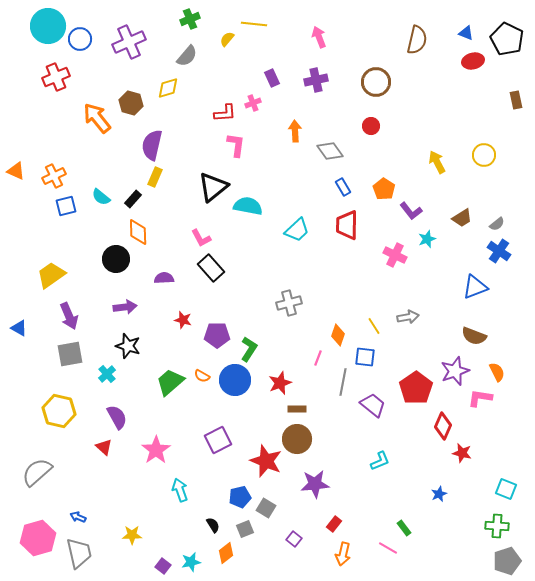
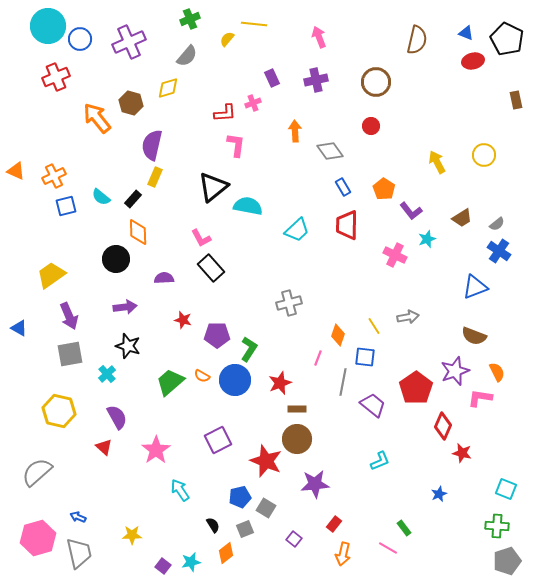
cyan arrow at (180, 490): rotated 15 degrees counterclockwise
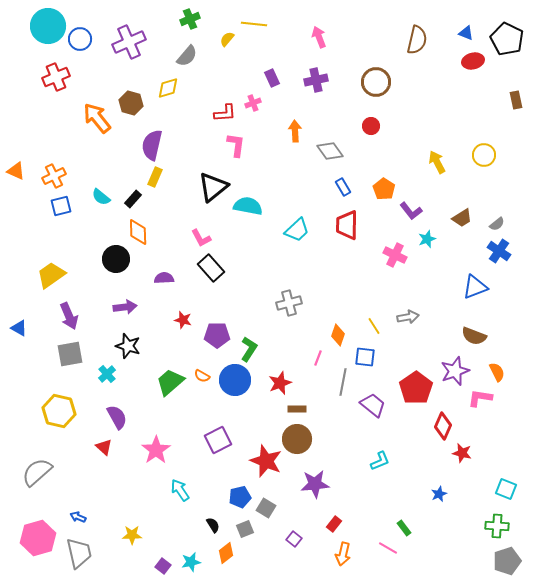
blue square at (66, 206): moved 5 px left
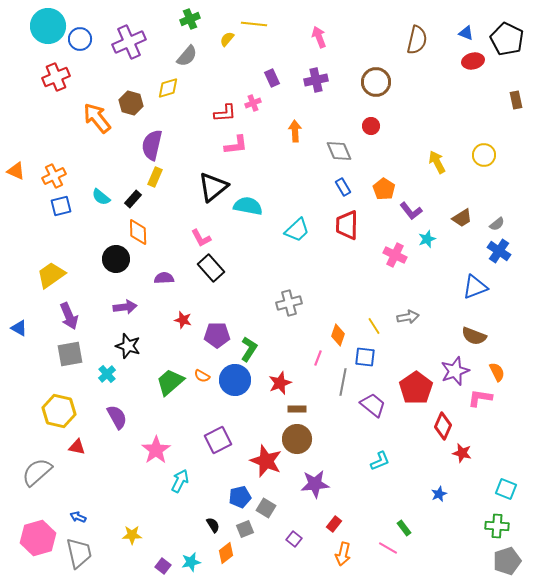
pink L-shape at (236, 145): rotated 75 degrees clockwise
gray diamond at (330, 151): moved 9 px right; rotated 12 degrees clockwise
red triangle at (104, 447): moved 27 px left; rotated 30 degrees counterclockwise
cyan arrow at (180, 490): moved 9 px up; rotated 60 degrees clockwise
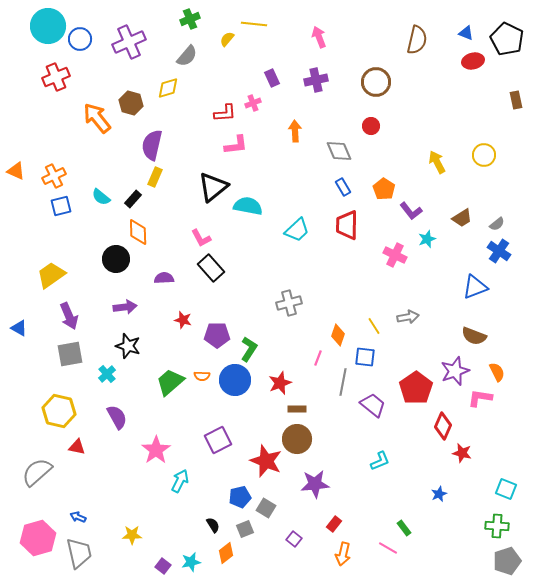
orange semicircle at (202, 376): rotated 28 degrees counterclockwise
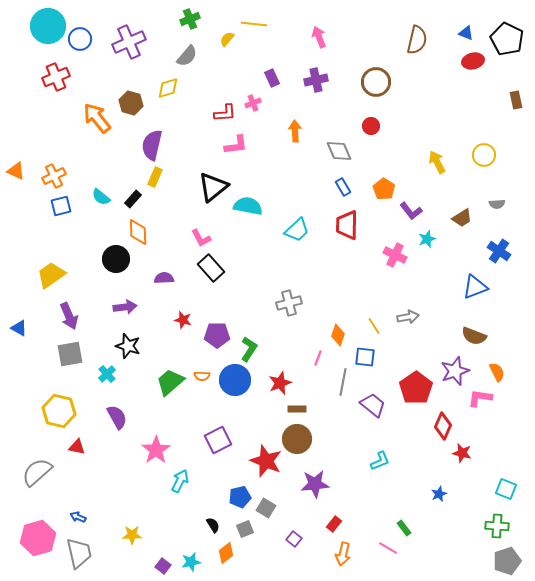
gray semicircle at (497, 224): moved 20 px up; rotated 35 degrees clockwise
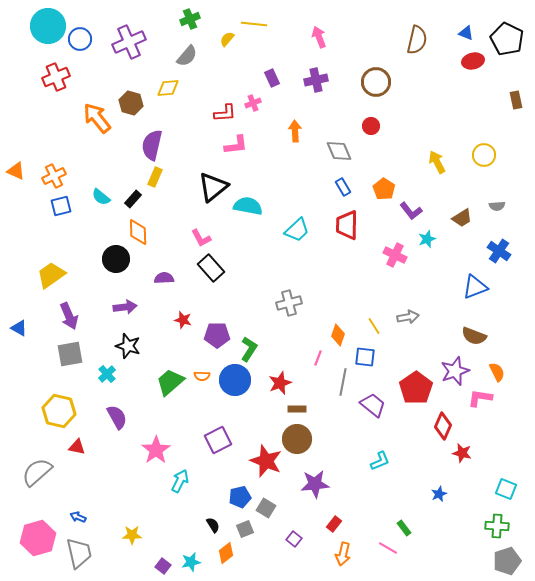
yellow diamond at (168, 88): rotated 10 degrees clockwise
gray semicircle at (497, 204): moved 2 px down
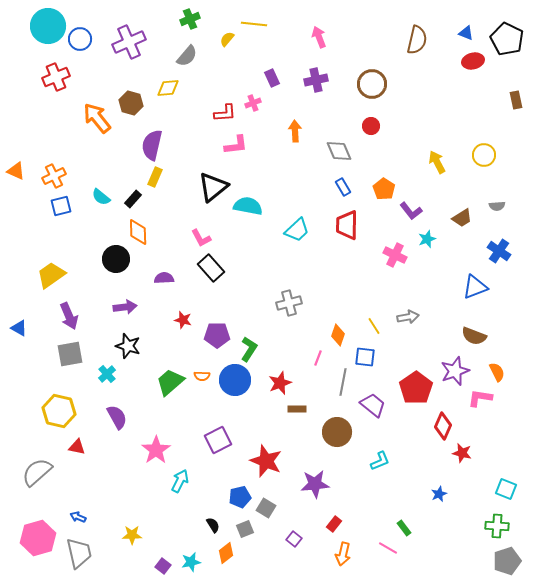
brown circle at (376, 82): moved 4 px left, 2 px down
brown circle at (297, 439): moved 40 px right, 7 px up
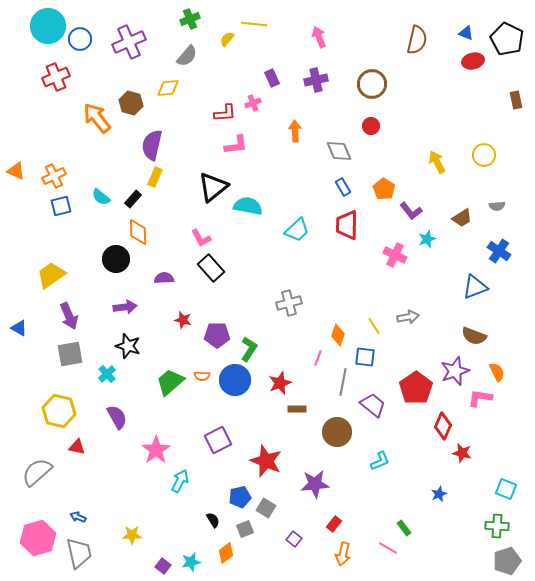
black semicircle at (213, 525): moved 5 px up
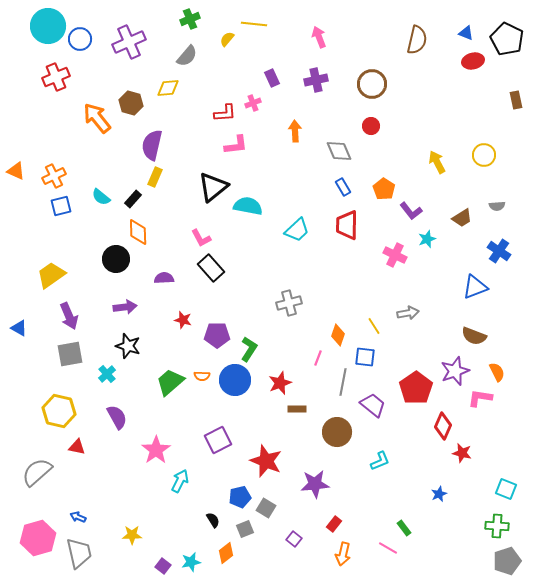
gray arrow at (408, 317): moved 4 px up
